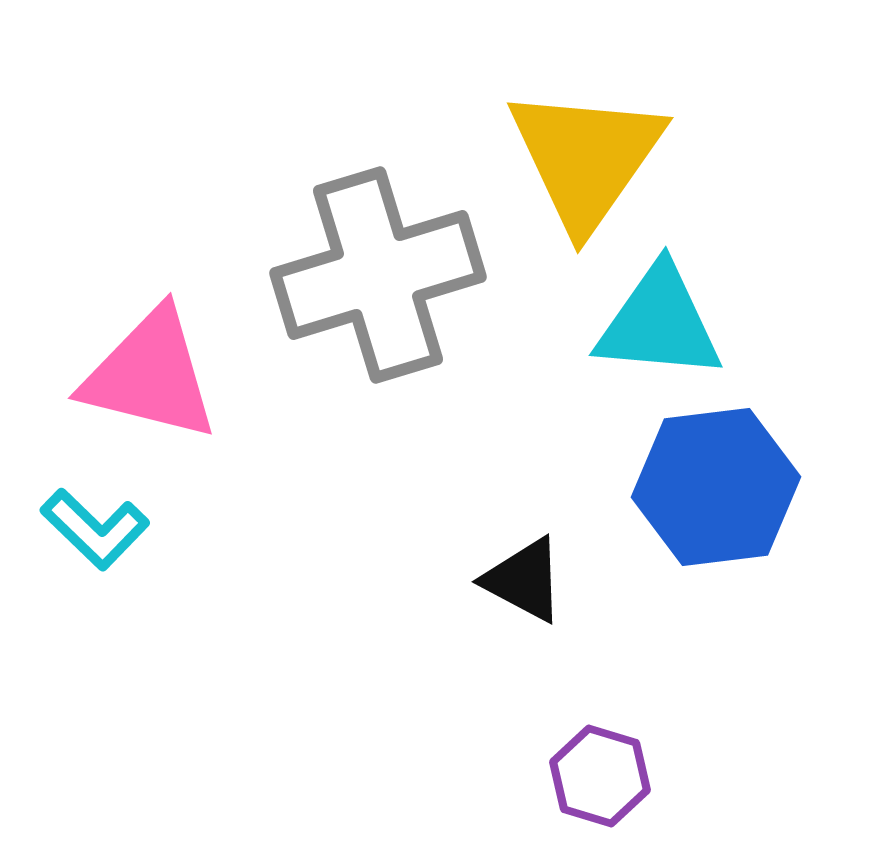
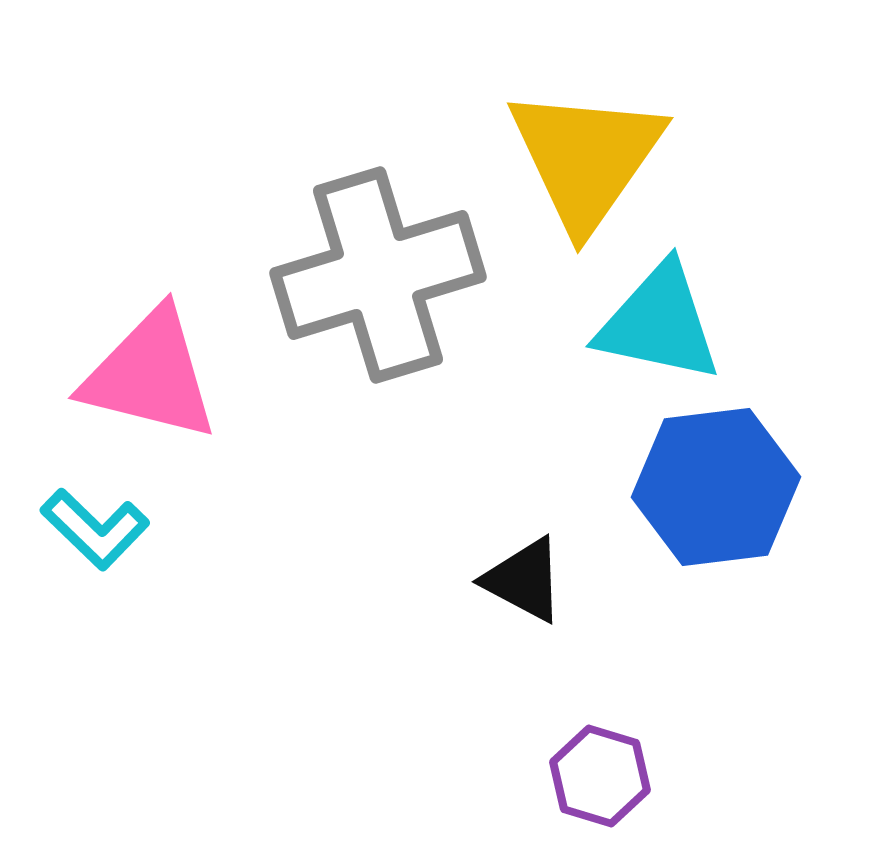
cyan triangle: rotated 7 degrees clockwise
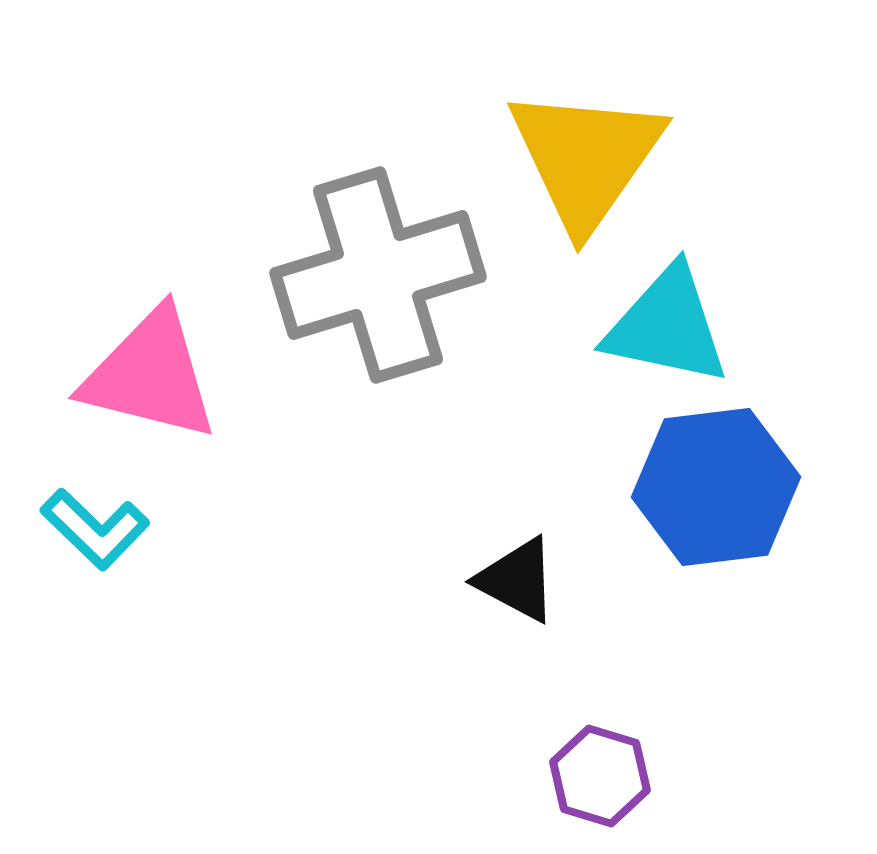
cyan triangle: moved 8 px right, 3 px down
black triangle: moved 7 px left
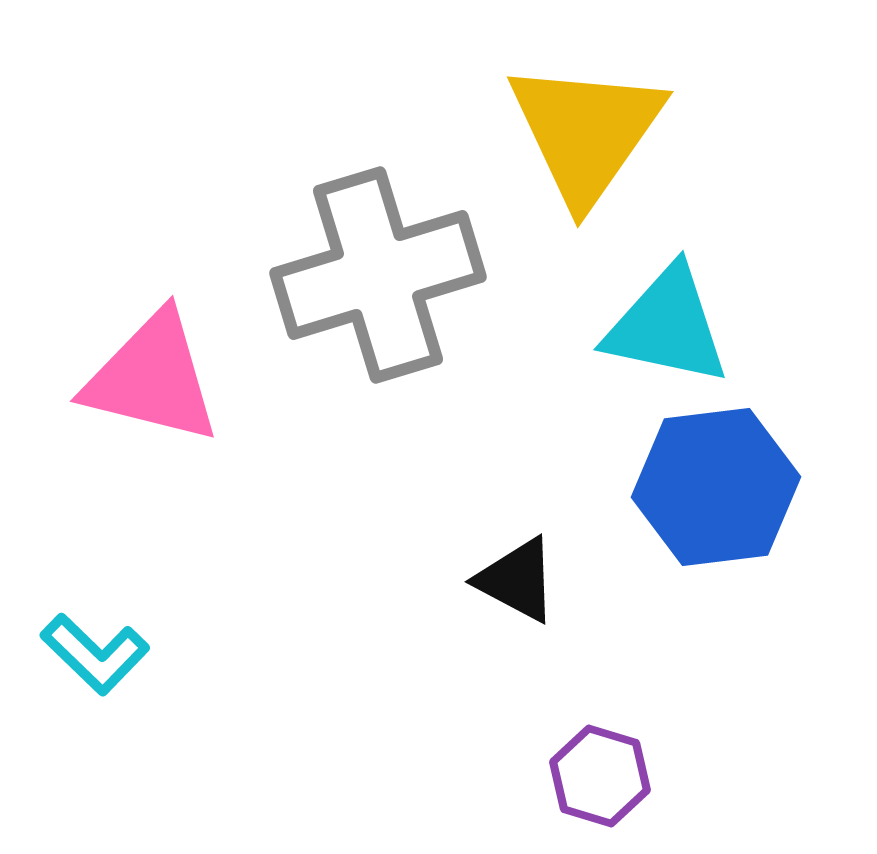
yellow triangle: moved 26 px up
pink triangle: moved 2 px right, 3 px down
cyan L-shape: moved 125 px down
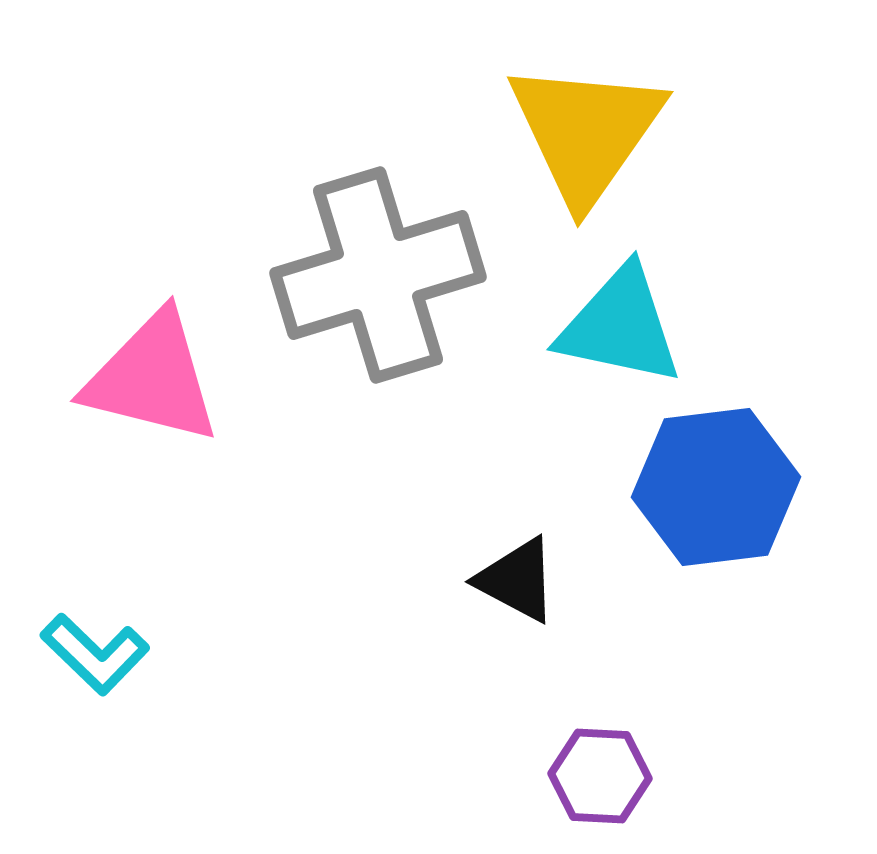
cyan triangle: moved 47 px left
purple hexagon: rotated 14 degrees counterclockwise
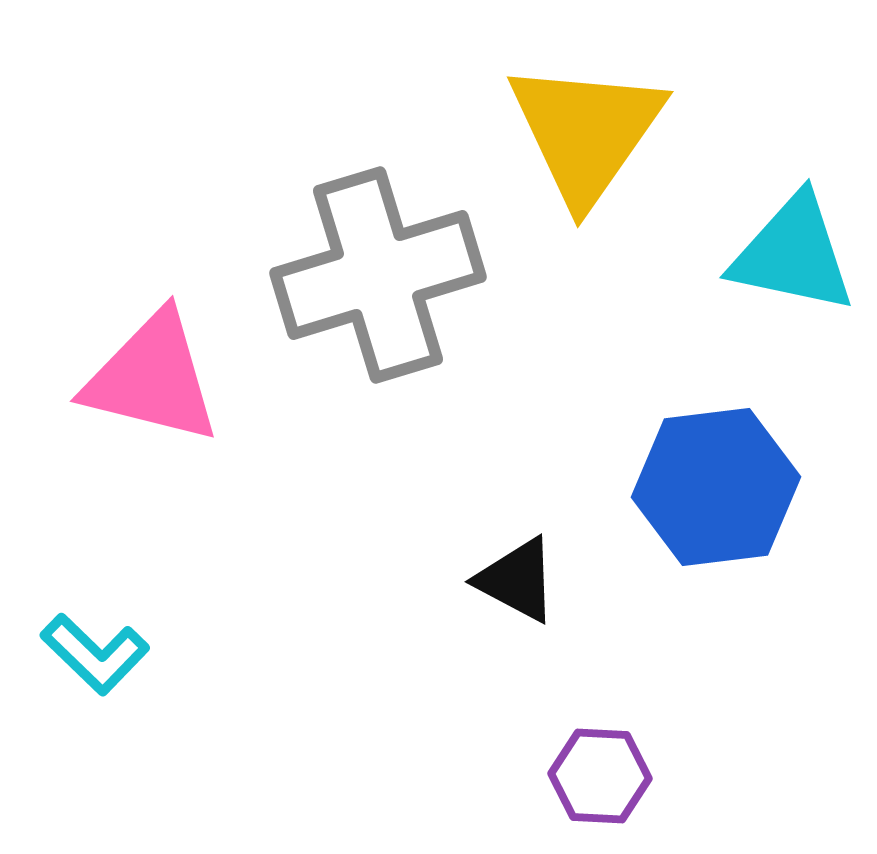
cyan triangle: moved 173 px right, 72 px up
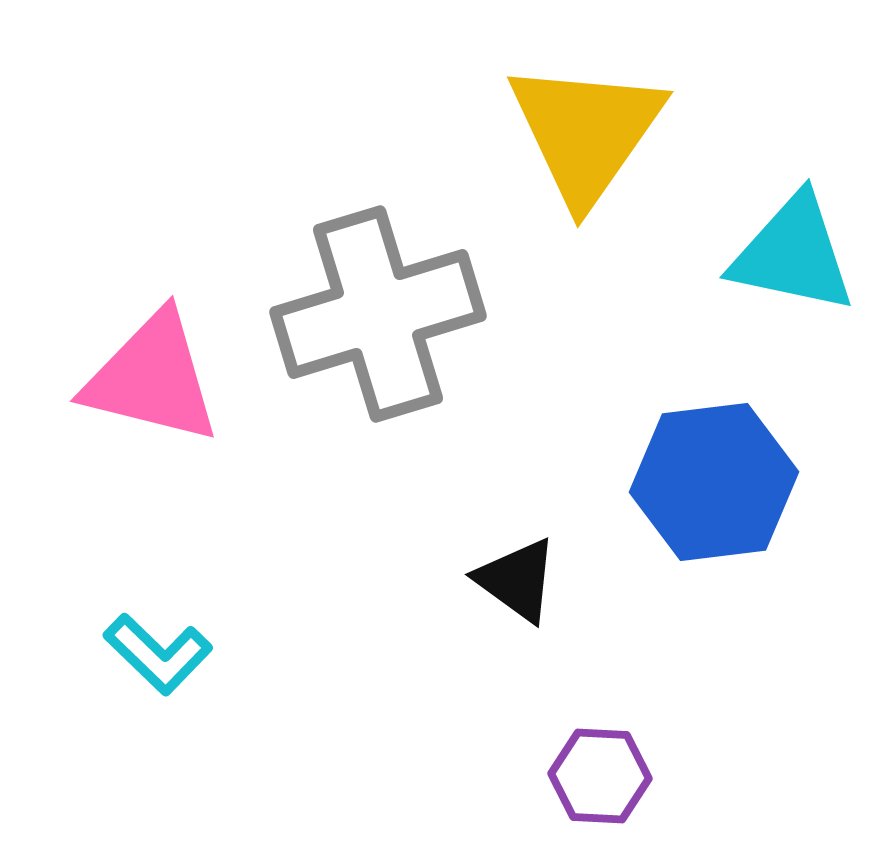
gray cross: moved 39 px down
blue hexagon: moved 2 px left, 5 px up
black triangle: rotated 8 degrees clockwise
cyan L-shape: moved 63 px right
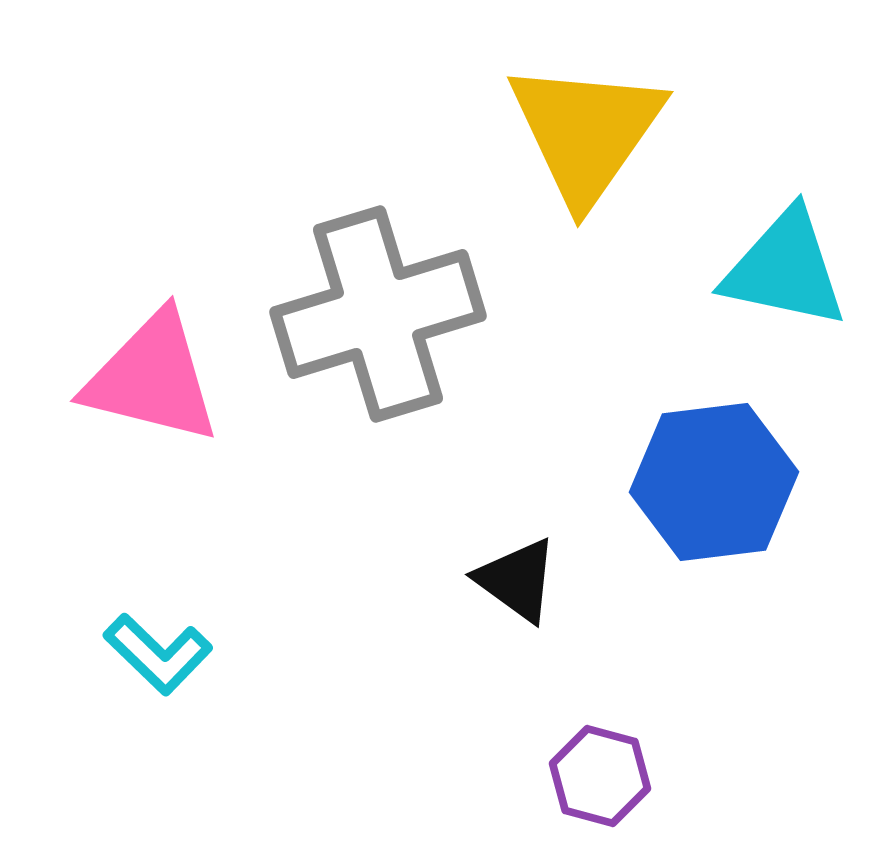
cyan triangle: moved 8 px left, 15 px down
purple hexagon: rotated 12 degrees clockwise
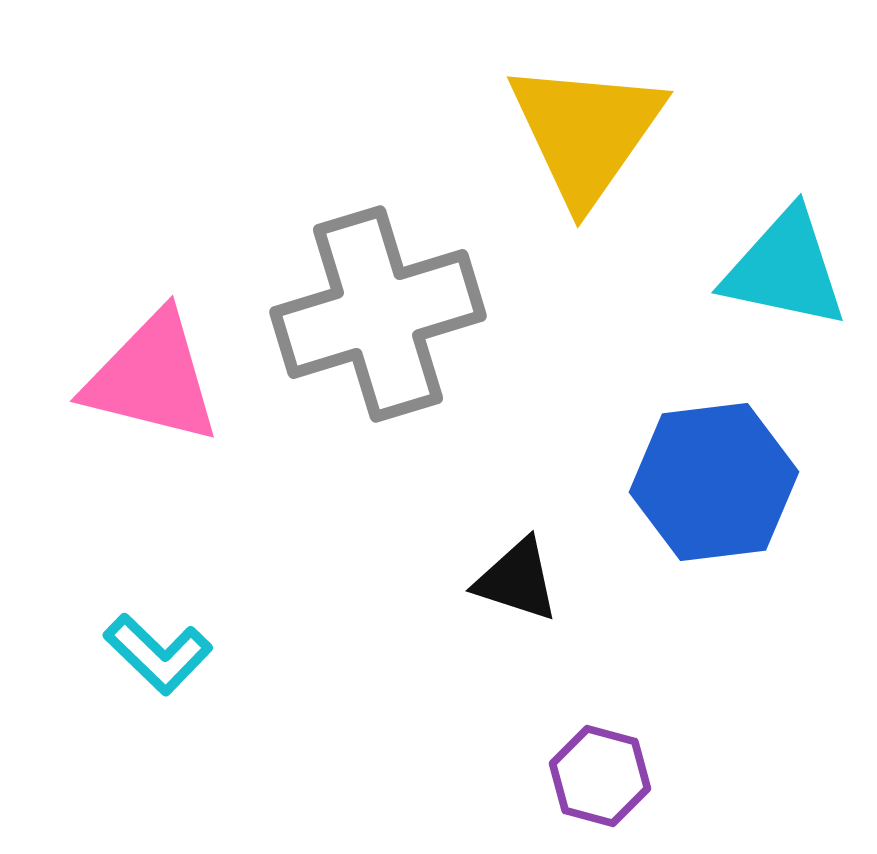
black triangle: rotated 18 degrees counterclockwise
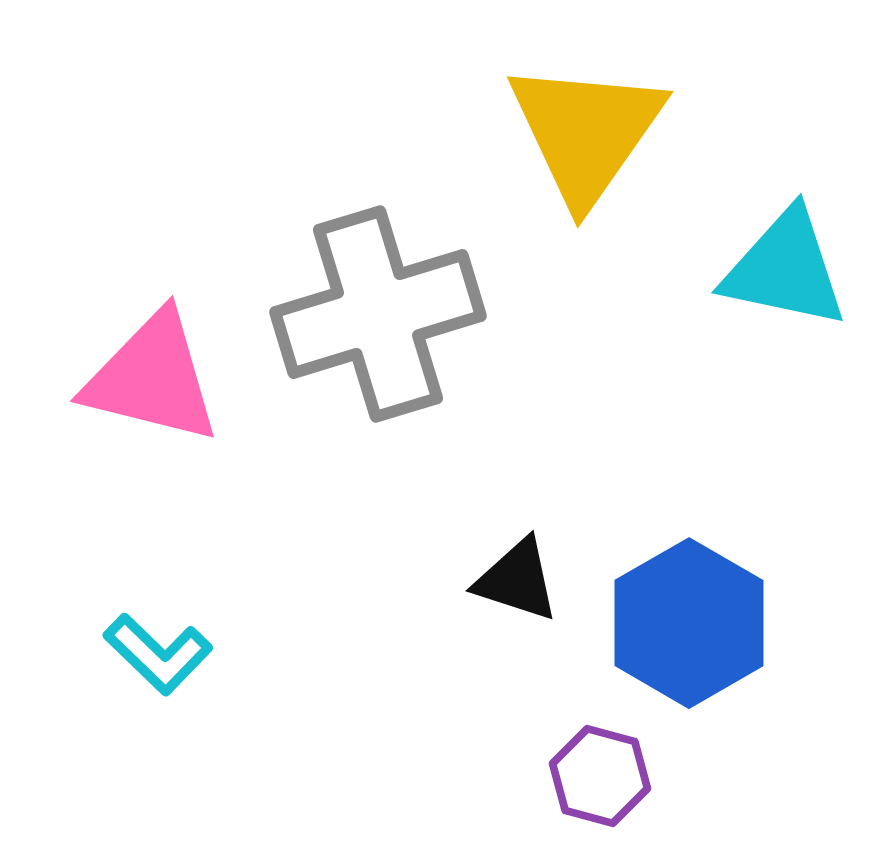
blue hexagon: moved 25 px left, 141 px down; rotated 23 degrees counterclockwise
